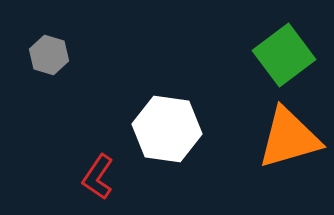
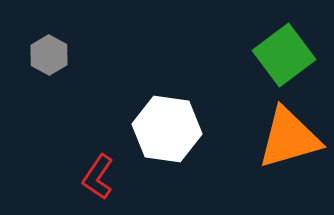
gray hexagon: rotated 12 degrees clockwise
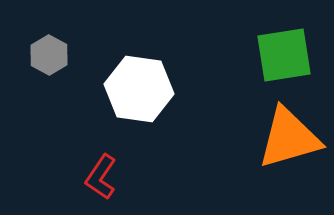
green square: rotated 28 degrees clockwise
white hexagon: moved 28 px left, 40 px up
red L-shape: moved 3 px right
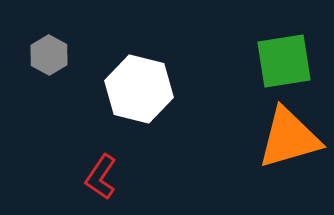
green square: moved 6 px down
white hexagon: rotated 6 degrees clockwise
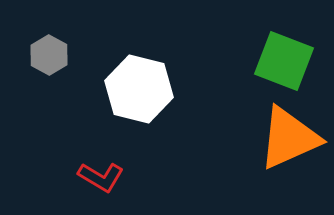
green square: rotated 30 degrees clockwise
orange triangle: rotated 8 degrees counterclockwise
red L-shape: rotated 93 degrees counterclockwise
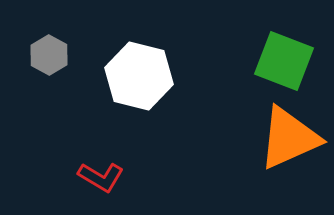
white hexagon: moved 13 px up
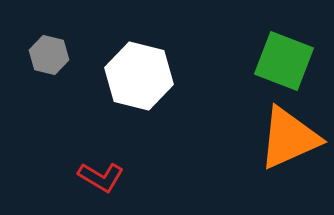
gray hexagon: rotated 15 degrees counterclockwise
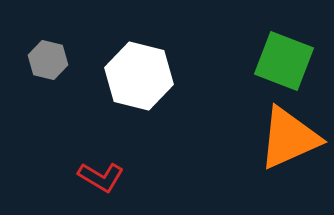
gray hexagon: moved 1 px left, 5 px down
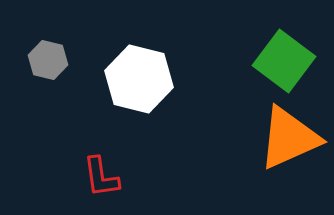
green square: rotated 16 degrees clockwise
white hexagon: moved 3 px down
red L-shape: rotated 51 degrees clockwise
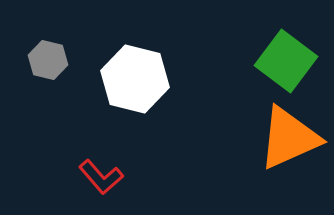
green square: moved 2 px right
white hexagon: moved 4 px left
red L-shape: rotated 33 degrees counterclockwise
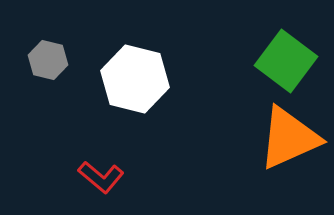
red L-shape: rotated 9 degrees counterclockwise
